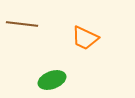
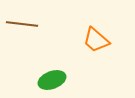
orange trapezoid: moved 11 px right, 2 px down; rotated 16 degrees clockwise
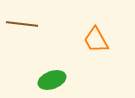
orange trapezoid: rotated 20 degrees clockwise
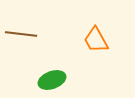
brown line: moved 1 px left, 10 px down
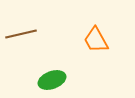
brown line: rotated 20 degrees counterclockwise
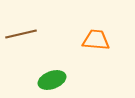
orange trapezoid: rotated 124 degrees clockwise
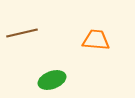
brown line: moved 1 px right, 1 px up
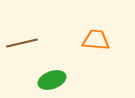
brown line: moved 10 px down
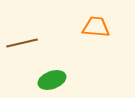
orange trapezoid: moved 13 px up
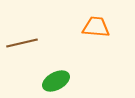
green ellipse: moved 4 px right, 1 px down; rotated 8 degrees counterclockwise
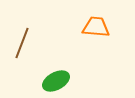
brown line: rotated 56 degrees counterclockwise
